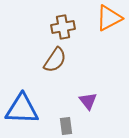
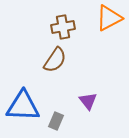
blue triangle: moved 1 px right, 3 px up
gray rectangle: moved 10 px left, 5 px up; rotated 30 degrees clockwise
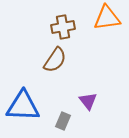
orange triangle: moved 2 px left; rotated 20 degrees clockwise
gray rectangle: moved 7 px right
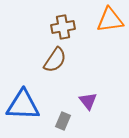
orange triangle: moved 3 px right, 2 px down
blue triangle: moved 1 px up
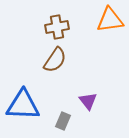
brown cross: moved 6 px left
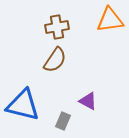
purple triangle: rotated 24 degrees counterclockwise
blue triangle: rotated 12 degrees clockwise
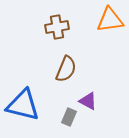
brown semicircle: moved 11 px right, 9 px down; rotated 12 degrees counterclockwise
gray rectangle: moved 6 px right, 4 px up
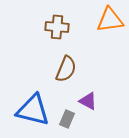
brown cross: rotated 15 degrees clockwise
blue triangle: moved 10 px right, 5 px down
gray rectangle: moved 2 px left, 2 px down
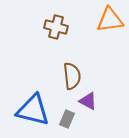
brown cross: moved 1 px left; rotated 10 degrees clockwise
brown semicircle: moved 6 px right, 7 px down; rotated 28 degrees counterclockwise
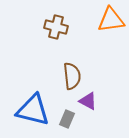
orange triangle: moved 1 px right
